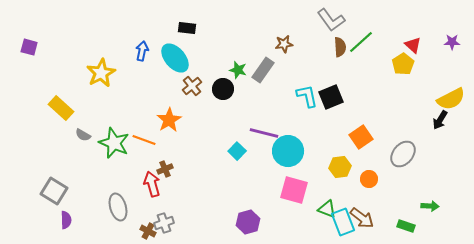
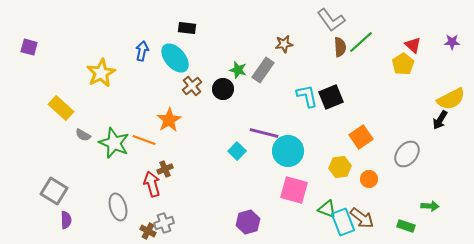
gray ellipse at (403, 154): moved 4 px right
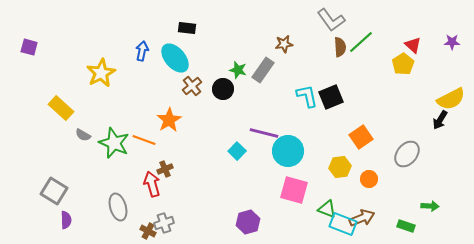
brown arrow at (362, 218): rotated 60 degrees counterclockwise
cyan rectangle at (343, 222): moved 2 px down; rotated 48 degrees counterclockwise
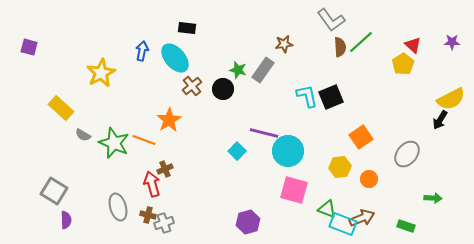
green arrow at (430, 206): moved 3 px right, 8 px up
brown cross at (148, 231): moved 16 px up; rotated 14 degrees counterclockwise
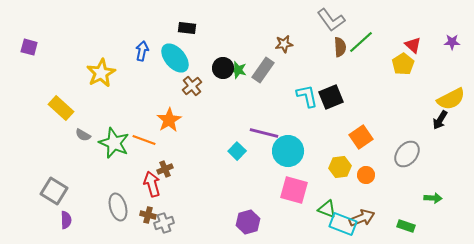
black circle at (223, 89): moved 21 px up
orange circle at (369, 179): moved 3 px left, 4 px up
